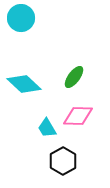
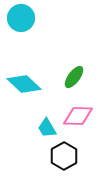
black hexagon: moved 1 px right, 5 px up
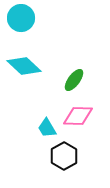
green ellipse: moved 3 px down
cyan diamond: moved 18 px up
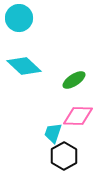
cyan circle: moved 2 px left
green ellipse: rotated 20 degrees clockwise
cyan trapezoid: moved 6 px right, 5 px down; rotated 50 degrees clockwise
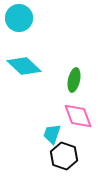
green ellipse: rotated 45 degrees counterclockwise
pink diamond: rotated 68 degrees clockwise
cyan trapezoid: moved 1 px left, 1 px down
black hexagon: rotated 12 degrees counterclockwise
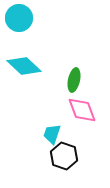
pink diamond: moved 4 px right, 6 px up
